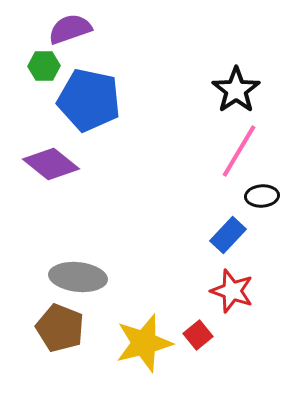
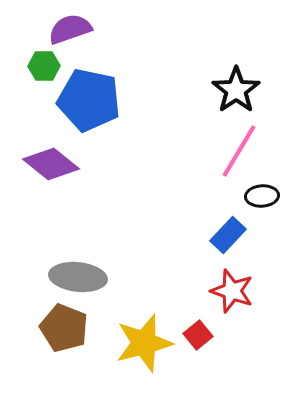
brown pentagon: moved 4 px right
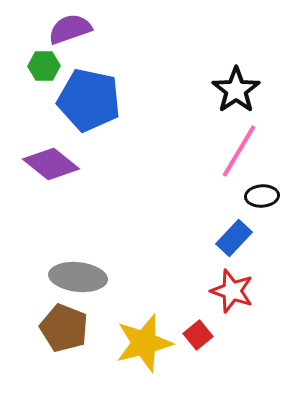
blue rectangle: moved 6 px right, 3 px down
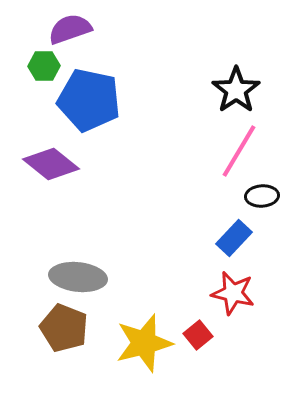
red star: moved 1 px right, 2 px down; rotated 6 degrees counterclockwise
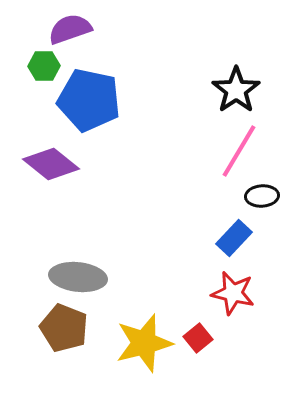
red square: moved 3 px down
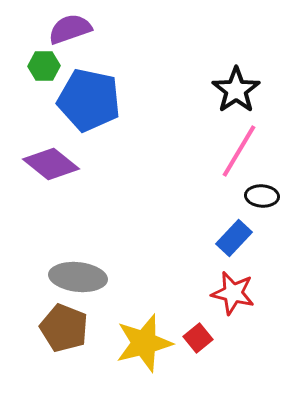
black ellipse: rotated 8 degrees clockwise
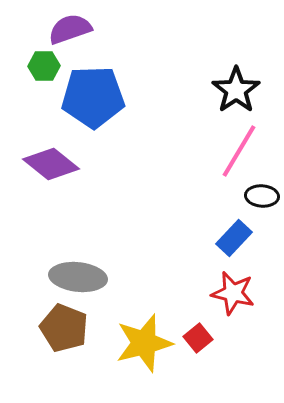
blue pentagon: moved 4 px right, 3 px up; rotated 14 degrees counterclockwise
